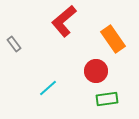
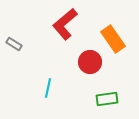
red L-shape: moved 1 px right, 3 px down
gray rectangle: rotated 21 degrees counterclockwise
red circle: moved 6 px left, 9 px up
cyan line: rotated 36 degrees counterclockwise
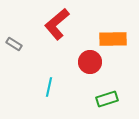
red L-shape: moved 8 px left
orange rectangle: rotated 56 degrees counterclockwise
cyan line: moved 1 px right, 1 px up
green rectangle: rotated 10 degrees counterclockwise
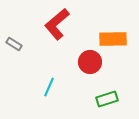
cyan line: rotated 12 degrees clockwise
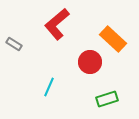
orange rectangle: rotated 44 degrees clockwise
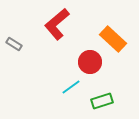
cyan line: moved 22 px right; rotated 30 degrees clockwise
green rectangle: moved 5 px left, 2 px down
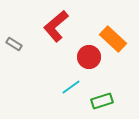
red L-shape: moved 1 px left, 2 px down
red circle: moved 1 px left, 5 px up
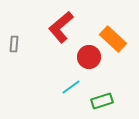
red L-shape: moved 5 px right, 1 px down
gray rectangle: rotated 63 degrees clockwise
